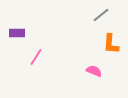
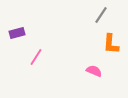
gray line: rotated 18 degrees counterclockwise
purple rectangle: rotated 14 degrees counterclockwise
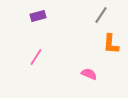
purple rectangle: moved 21 px right, 17 px up
pink semicircle: moved 5 px left, 3 px down
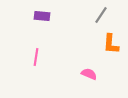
purple rectangle: moved 4 px right; rotated 21 degrees clockwise
pink line: rotated 24 degrees counterclockwise
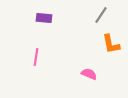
purple rectangle: moved 2 px right, 2 px down
orange L-shape: rotated 15 degrees counterclockwise
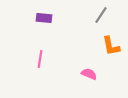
orange L-shape: moved 2 px down
pink line: moved 4 px right, 2 px down
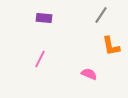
pink line: rotated 18 degrees clockwise
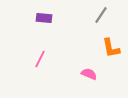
orange L-shape: moved 2 px down
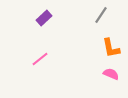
purple rectangle: rotated 49 degrees counterclockwise
pink line: rotated 24 degrees clockwise
pink semicircle: moved 22 px right
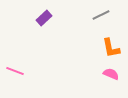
gray line: rotated 30 degrees clockwise
pink line: moved 25 px left, 12 px down; rotated 60 degrees clockwise
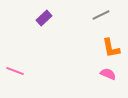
pink semicircle: moved 3 px left
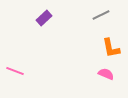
pink semicircle: moved 2 px left
